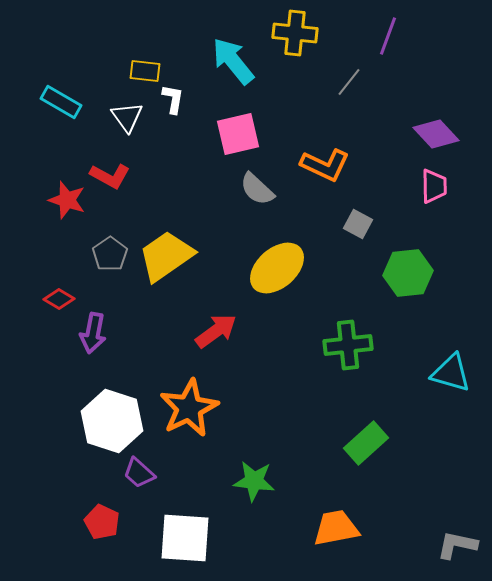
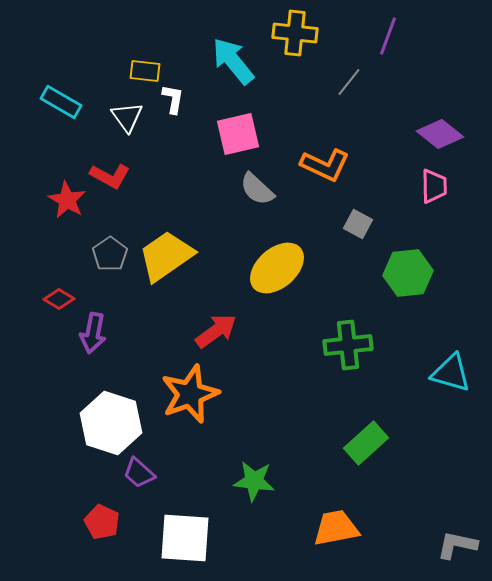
purple diamond: moved 4 px right; rotated 9 degrees counterclockwise
red star: rotated 12 degrees clockwise
orange star: moved 1 px right, 14 px up; rotated 6 degrees clockwise
white hexagon: moved 1 px left, 2 px down
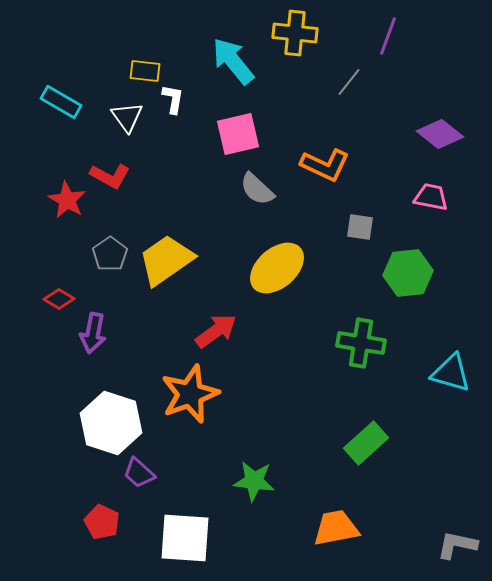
pink trapezoid: moved 3 px left, 11 px down; rotated 78 degrees counterclockwise
gray square: moved 2 px right, 3 px down; rotated 20 degrees counterclockwise
yellow trapezoid: moved 4 px down
green cross: moved 13 px right, 2 px up; rotated 15 degrees clockwise
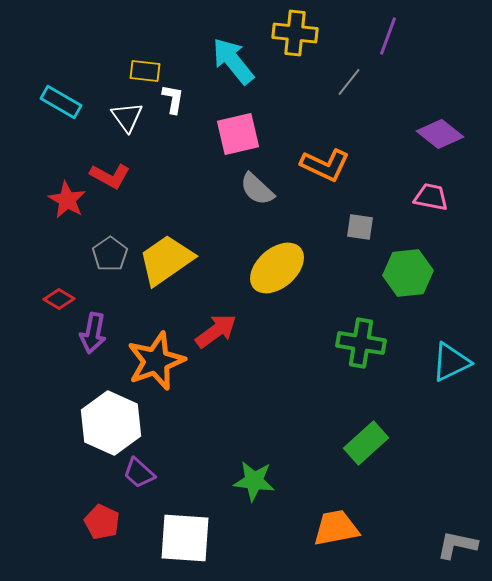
cyan triangle: moved 11 px up; rotated 42 degrees counterclockwise
orange star: moved 34 px left, 33 px up
white hexagon: rotated 6 degrees clockwise
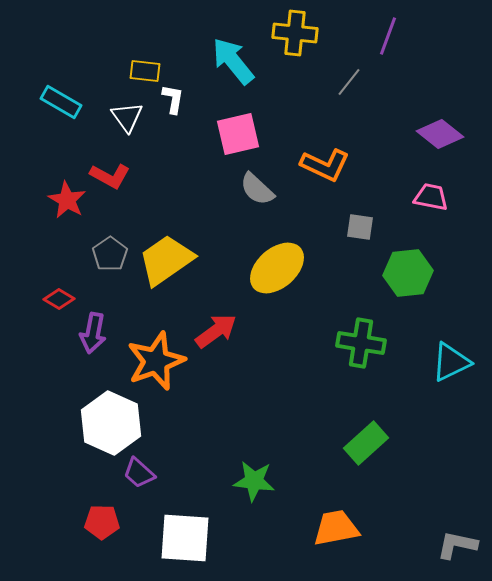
red pentagon: rotated 24 degrees counterclockwise
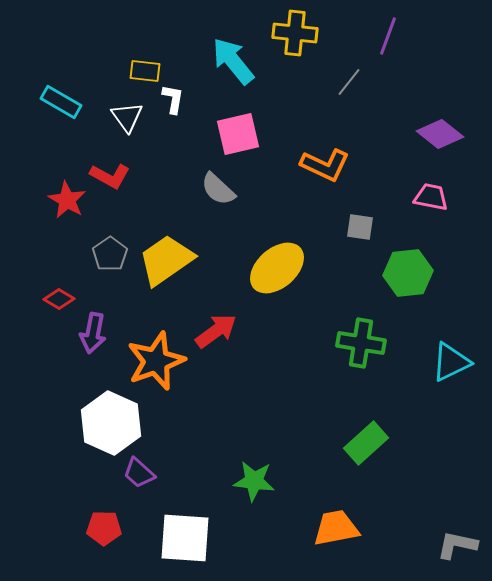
gray semicircle: moved 39 px left
red pentagon: moved 2 px right, 6 px down
